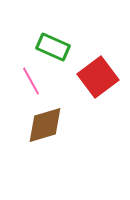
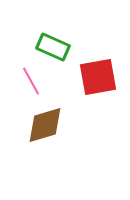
red square: rotated 27 degrees clockwise
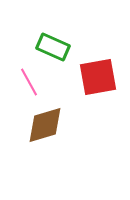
pink line: moved 2 px left, 1 px down
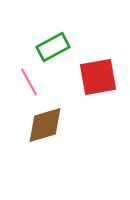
green rectangle: rotated 52 degrees counterclockwise
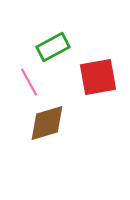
brown diamond: moved 2 px right, 2 px up
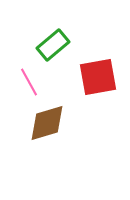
green rectangle: moved 2 px up; rotated 12 degrees counterclockwise
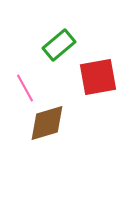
green rectangle: moved 6 px right
pink line: moved 4 px left, 6 px down
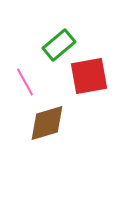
red square: moved 9 px left, 1 px up
pink line: moved 6 px up
